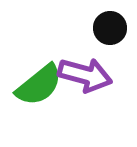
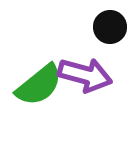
black circle: moved 1 px up
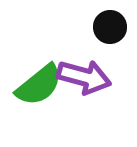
purple arrow: moved 1 px left, 2 px down
